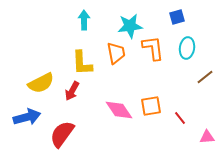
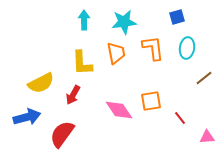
cyan star: moved 6 px left, 4 px up
brown line: moved 1 px left, 1 px down
red arrow: moved 1 px right, 4 px down
orange square: moved 5 px up
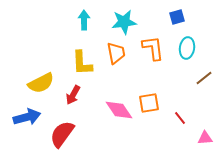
orange square: moved 2 px left, 2 px down
pink triangle: moved 2 px left, 1 px down
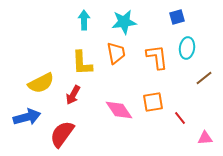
orange L-shape: moved 4 px right, 9 px down
orange square: moved 4 px right, 1 px up
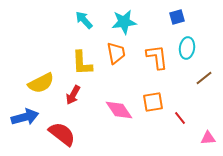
cyan arrow: rotated 42 degrees counterclockwise
blue arrow: moved 2 px left
red semicircle: rotated 92 degrees clockwise
pink triangle: moved 3 px right
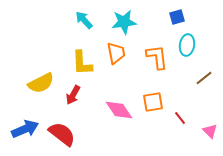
cyan ellipse: moved 3 px up
blue arrow: moved 12 px down; rotated 8 degrees counterclockwise
pink triangle: moved 2 px right, 7 px up; rotated 49 degrees clockwise
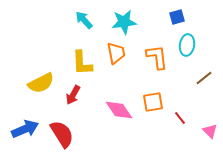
red semicircle: rotated 20 degrees clockwise
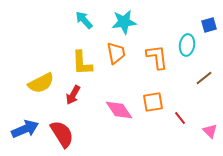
blue square: moved 32 px right, 8 px down
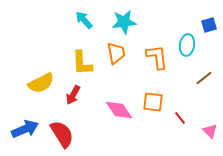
orange square: rotated 15 degrees clockwise
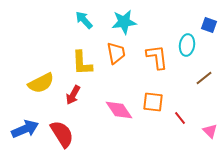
blue square: rotated 35 degrees clockwise
